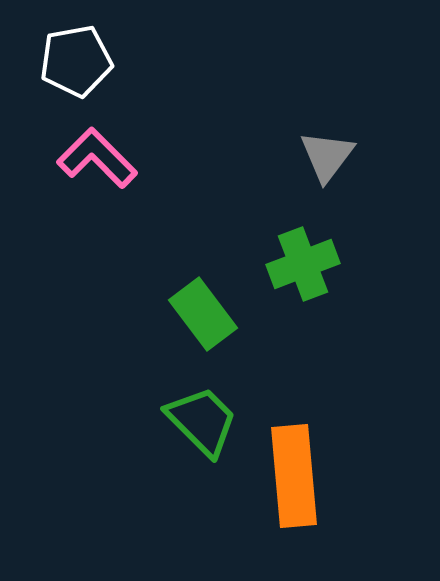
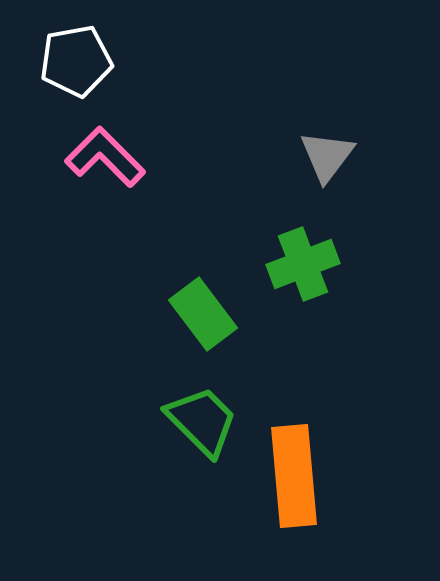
pink L-shape: moved 8 px right, 1 px up
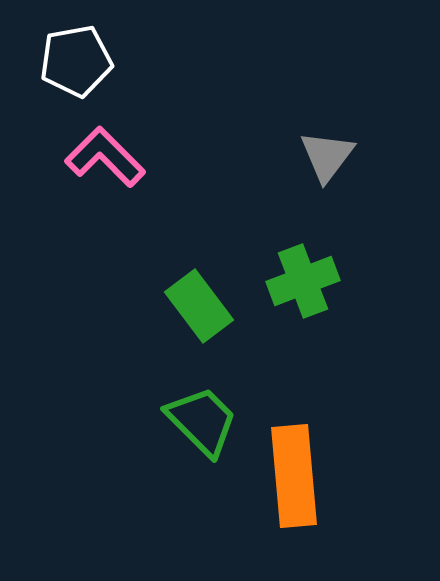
green cross: moved 17 px down
green rectangle: moved 4 px left, 8 px up
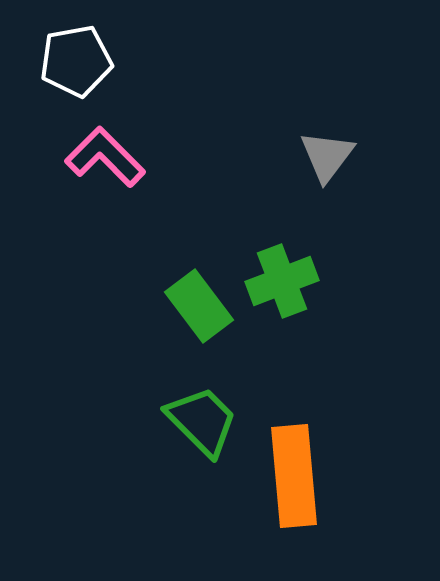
green cross: moved 21 px left
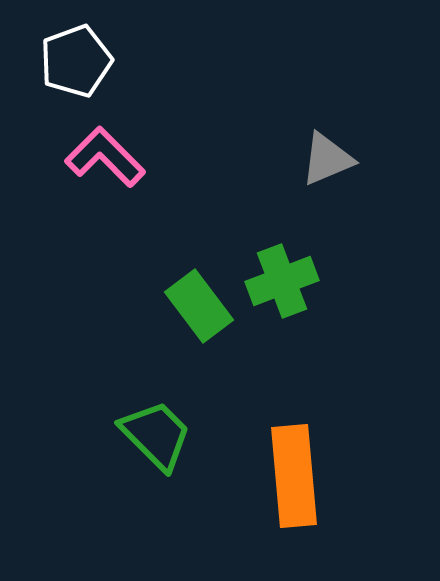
white pentagon: rotated 10 degrees counterclockwise
gray triangle: moved 3 px down; rotated 30 degrees clockwise
green trapezoid: moved 46 px left, 14 px down
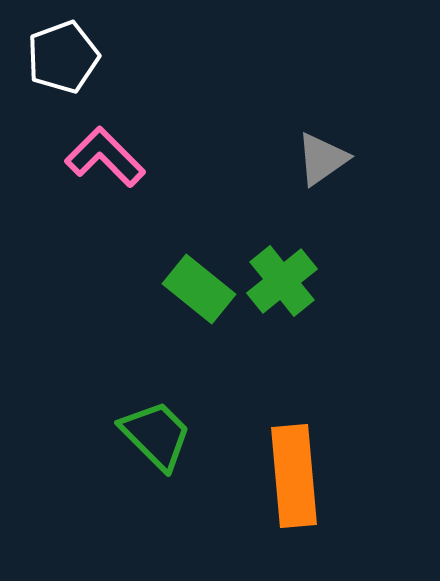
white pentagon: moved 13 px left, 4 px up
gray triangle: moved 5 px left; rotated 12 degrees counterclockwise
green cross: rotated 18 degrees counterclockwise
green rectangle: moved 17 px up; rotated 14 degrees counterclockwise
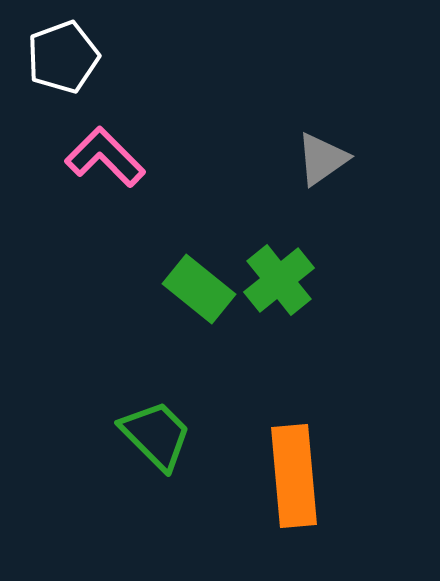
green cross: moved 3 px left, 1 px up
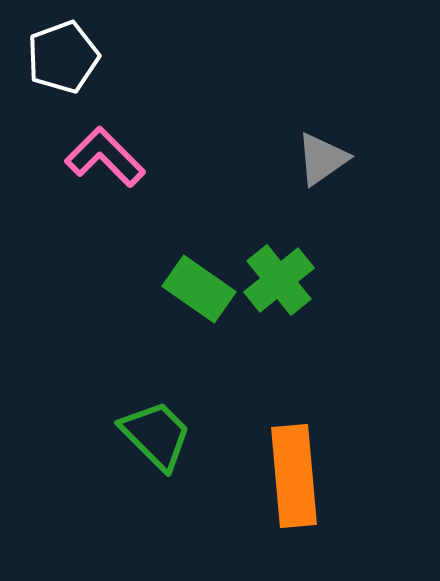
green rectangle: rotated 4 degrees counterclockwise
